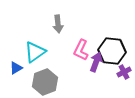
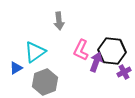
gray arrow: moved 1 px right, 3 px up
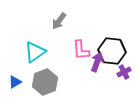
gray arrow: rotated 42 degrees clockwise
pink L-shape: rotated 30 degrees counterclockwise
purple arrow: moved 1 px right
blue triangle: moved 1 px left, 14 px down
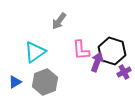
black hexagon: rotated 12 degrees clockwise
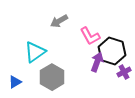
gray arrow: rotated 24 degrees clockwise
pink L-shape: moved 9 px right, 14 px up; rotated 25 degrees counterclockwise
gray hexagon: moved 7 px right, 5 px up; rotated 10 degrees counterclockwise
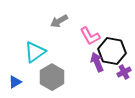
black hexagon: rotated 8 degrees counterclockwise
purple arrow: rotated 42 degrees counterclockwise
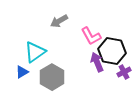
pink L-shape: moved 1 px right
blue triangle: moved 7 px right, 10 px up
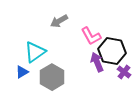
purple cross: rotated 24 degrees counterclockwise
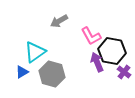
gray hexagon: moved 3 px up; rotated 15 degrees counterclockwise
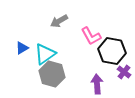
cyan triangle: moved 10 px right, 2 px down
purple arrow: moved 22 px down; rotated 18 degrees clockwise
blue triangle: moved 24 px up
